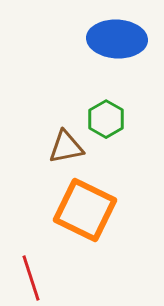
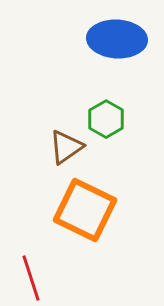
brown triangle: rotated 24 degrees counterclockwise
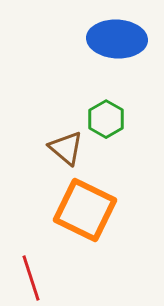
brown triangle: moved 1 px down; rotated 45 degrees counterclockwise
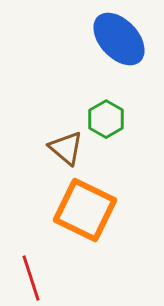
blue ellipse: moved 2 px right; rotated 44 degrees clockwise
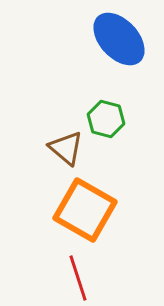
green hexagon: rotated 15 degrees counterclockwise
orange square: rotated 4 degrees clockwise
red line: moved 47 px right
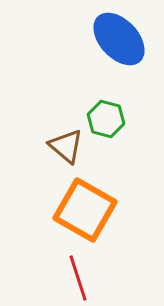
brown triangle: moved 2 px up
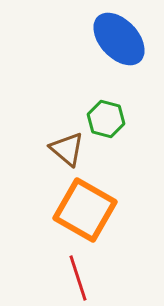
brown triangle: moved 1 px right, 3 px down
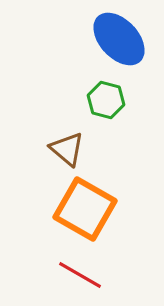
green hexagon: moved 19 px up
orange square: moved 1 px up
red line: moved 2 px right, 3 px up; rotated 42 degrees counterclockwise
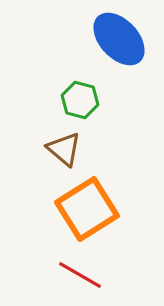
green hexagon: moved 26 px left
brown triangle: moved 3 px left
orange square: moved 2 px right; rotated 28 degrees clockwise
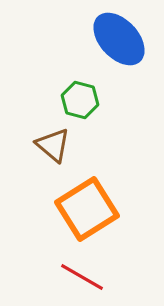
brown triangle: moved 11 px left, 4 px up
red line: moved 2 px right, 2 px down
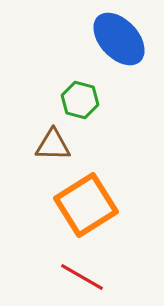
brown triangle: rotated 39 degrees counterclockwise
orange square: moved 1 px left, 4 px up
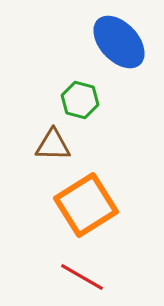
blue ellipse: moved 3 px down
